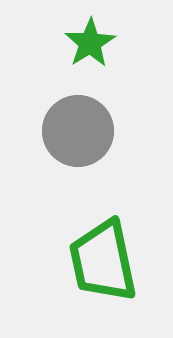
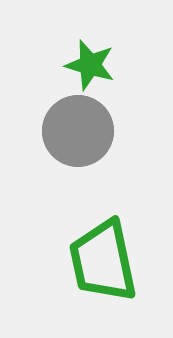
green star: moved 22 px down; rotated 24 degrees counterclockwise
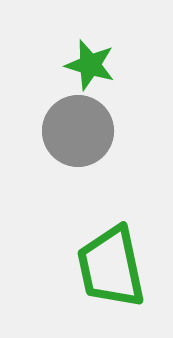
green trapezoid: moved 8 px right, 6 px down
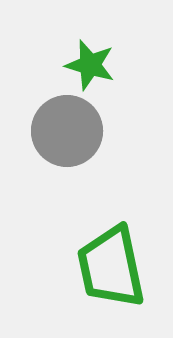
gray circle: moved 11 px left
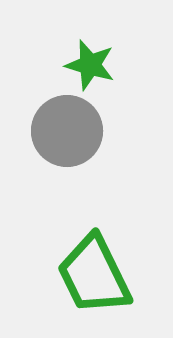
green trapezoid: moved 17 px left, 8 px down; rotated 14 degrees counterclockwise
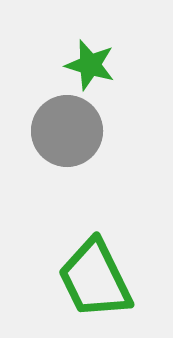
green trapezoid: moved 1 px right, 4 px down
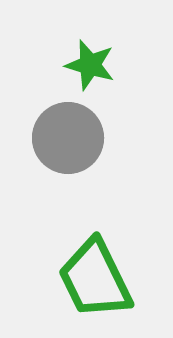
gray circle: moved 1 px right, 7 px down
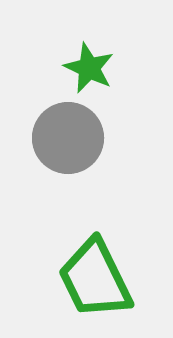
green star: moved 1 px left, 3 px down; rotated 9 degrees clockwise
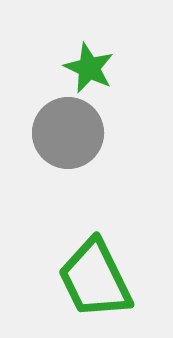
gray circle: moved 5 px up
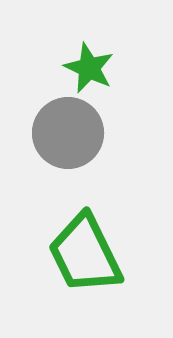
green trapezoid: moved 10 px left, 25 px up
